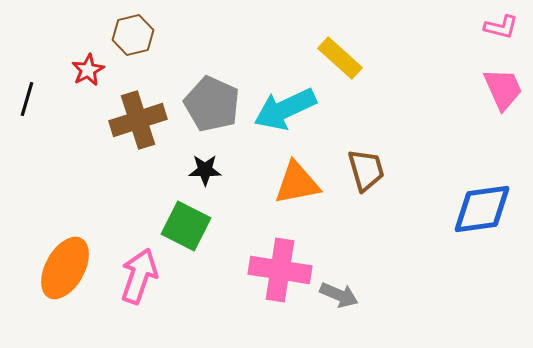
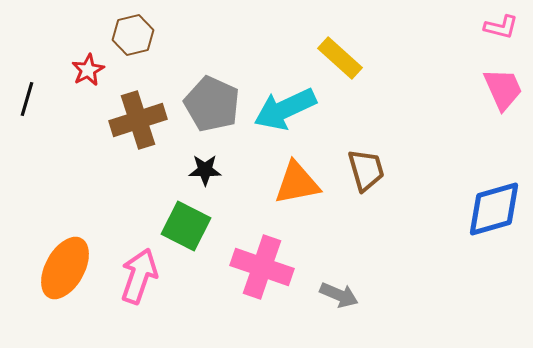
blue diamond: moved 12 px right; rotated 8 degrees counterclockwise
pink cross: moved 18 px left, 3 px up; rotated 10 degrees clockwise
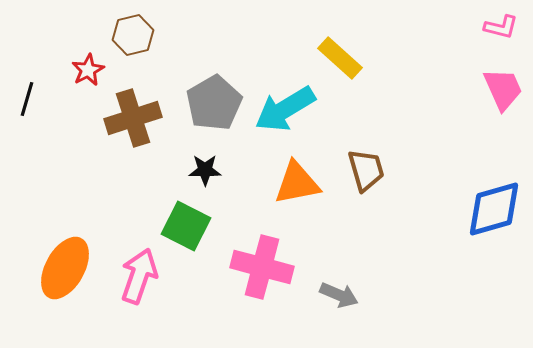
gray pentagon: moved 2 px right, 1 px up; rotated 18 degrees clockwise
cyan arrow: rotated 6 degrees counterclockwise
brown cross: moved 5 px left, 2 px up
pink cross: rotated 4 degrees counterclockwise
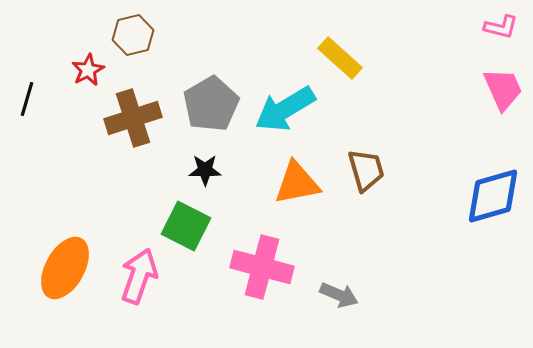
gray pentagon: moved 3 px left, 1 px down
blue diamond: moved 1 px left, 13 px up
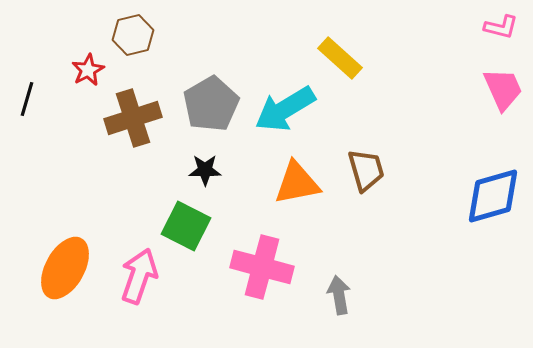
gray arrow: rotated 123 degrees counterclockwise
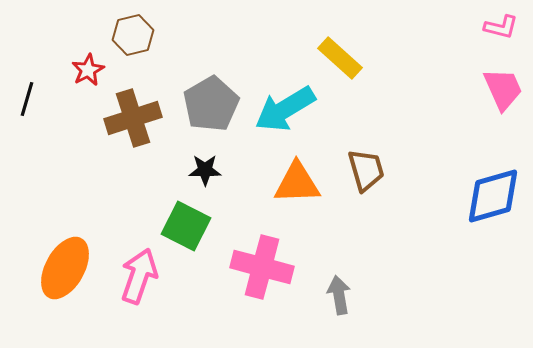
orange triangle: rotated 9 degrees clockwise
